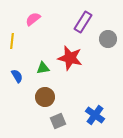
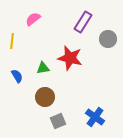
blue cross: moved 2 px down
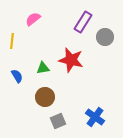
gray circle: moved 3 px left, 2 px up
red star: moved 1 px right, 2 px down
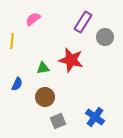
blue semicircle: moved 8 px down; rotated 56 degrees clockwise
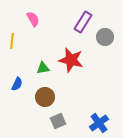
pink semicircle: rotated 98 degrees clockwise
blue cross: moved 4 px right, 6 px down; rotated 18 degrees clockwise
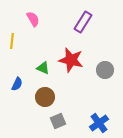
gray circle: moved 33 px down
green triangle: rotated 32 degrees clockwise
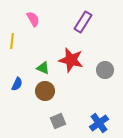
brown circle: moved 6 px up
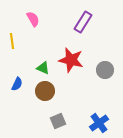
yellow line: rotated 14 degrees counterclockwise
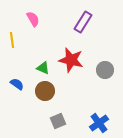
yellow line: moved 1 px up
blue semicircle: rotated 80 degrees counterclockwise
